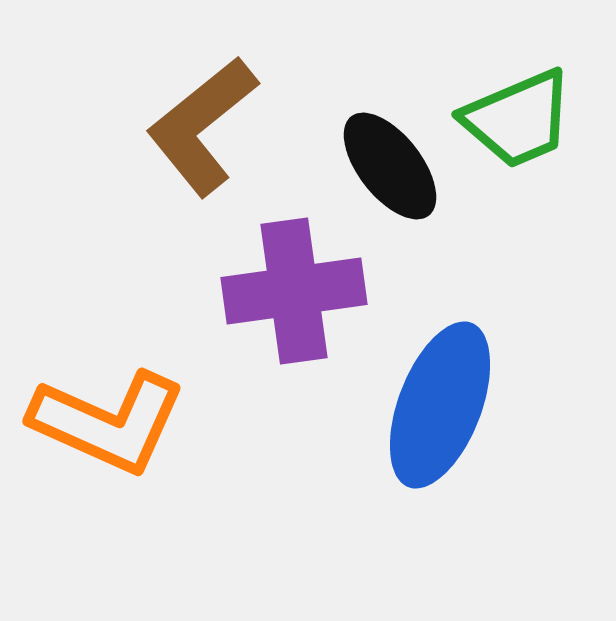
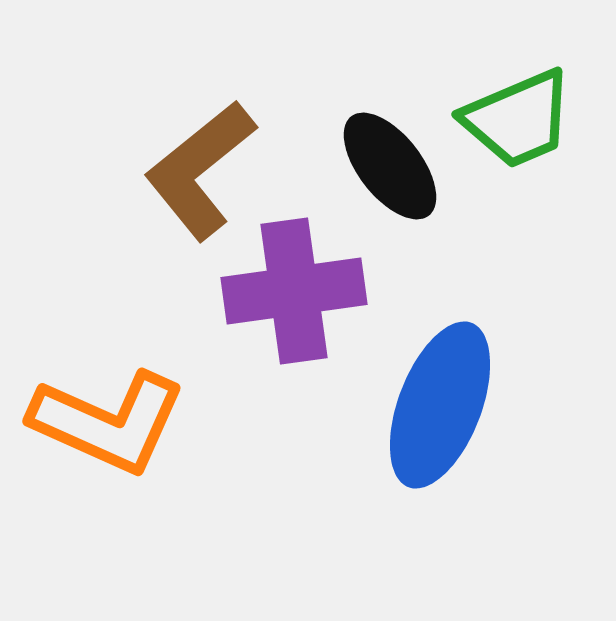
brown L-shape: moved 2 px left, 44 px down
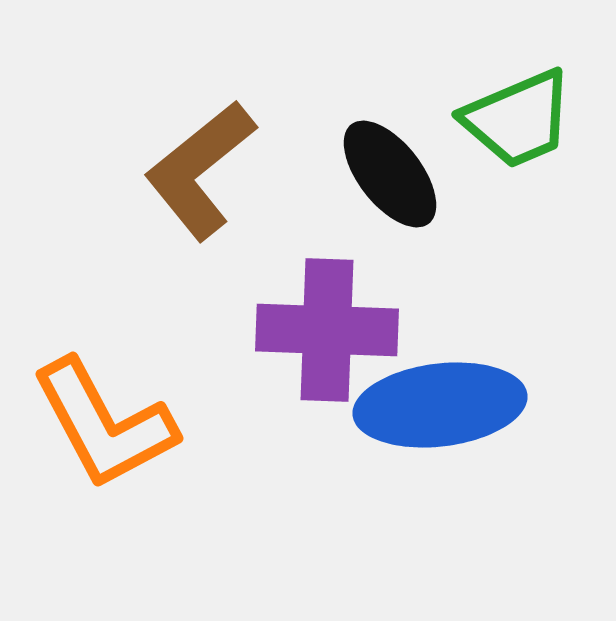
black ellipse: moved 8 px down
purple cross: moved 33 px right, 39 px down; rotated 10 degrees clockwise
blue ellipse: rotated 62 degrees clockwise
orange L-shape: moved 4 px left, 2 px down; rotated 38 degrees clockwise
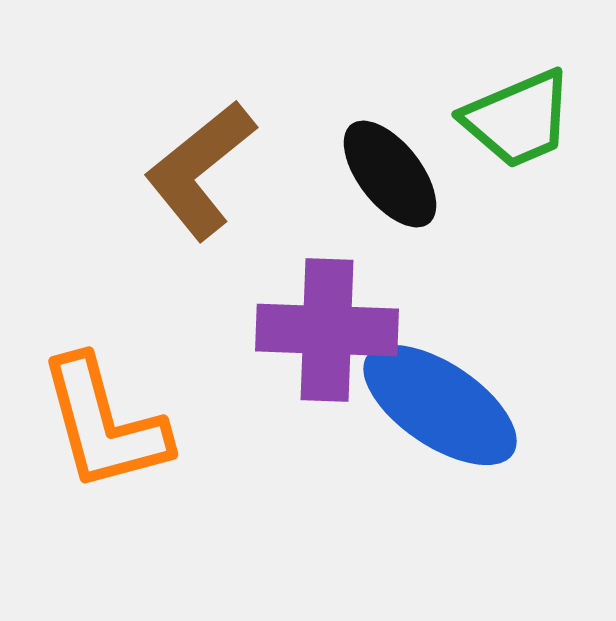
blue ellipse: rotated 41 degrees clockwise
orange L-shape: rotated 13 degrees clockwise
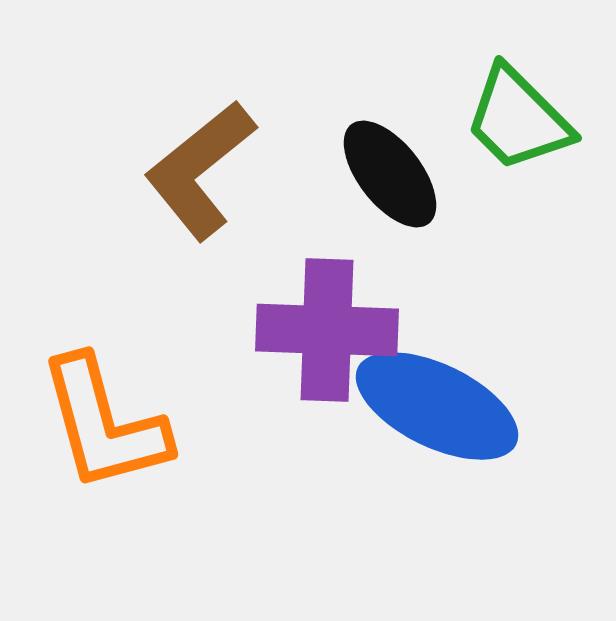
green trapezoid: rotated 68 degrees clockwise
blue ellipse: moved 3 px left, 1 px down; rotated 8 degrees counterclockwise
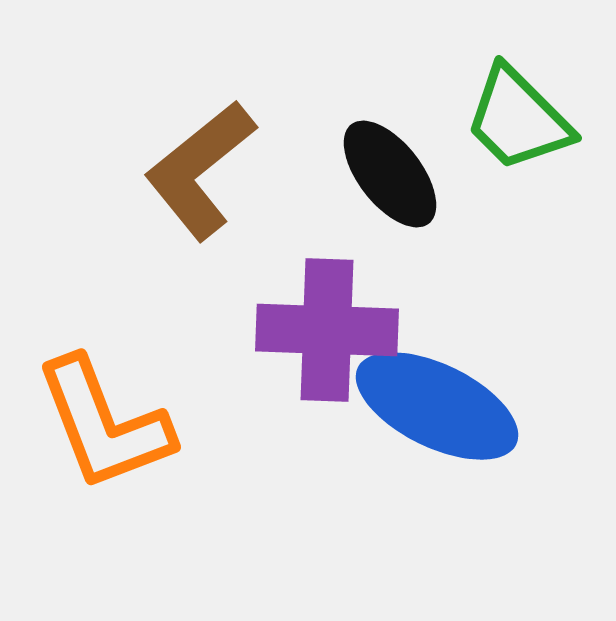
orange L-shape: rotated 6 degrees counterclockwise
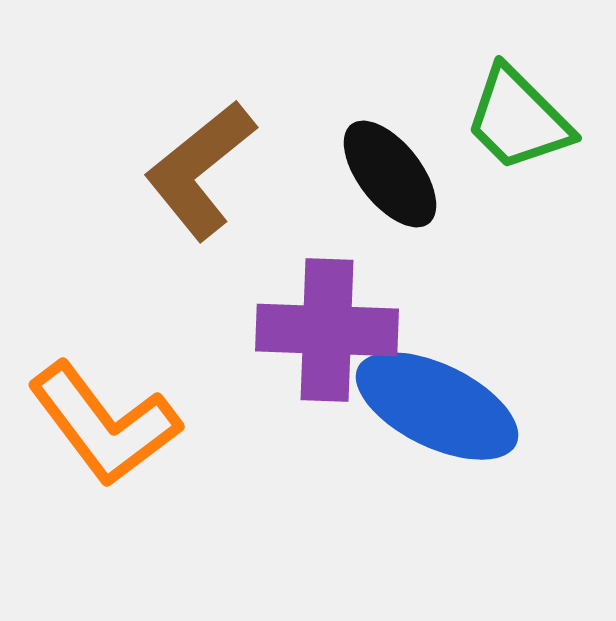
orange L-shape: rotated 16 degrees counterclockwise
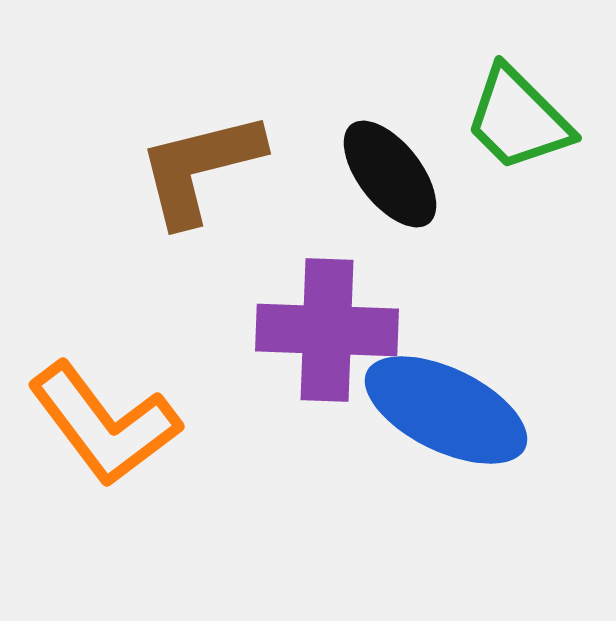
brown L-shape: moved 2 px up; rotated 25 degrees clockwise
blue ellipse: moved 9 px right, 4 px down
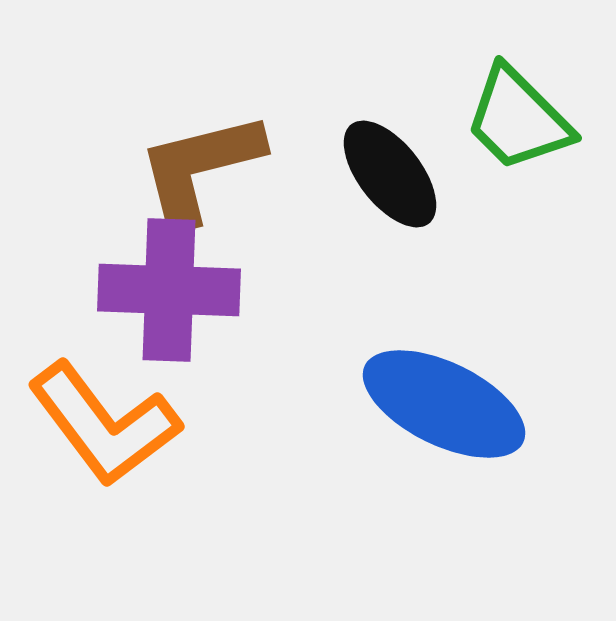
purple cross: moved 158 px left, 40 px up
blue ellipse: moved 2 px left, 6 px up
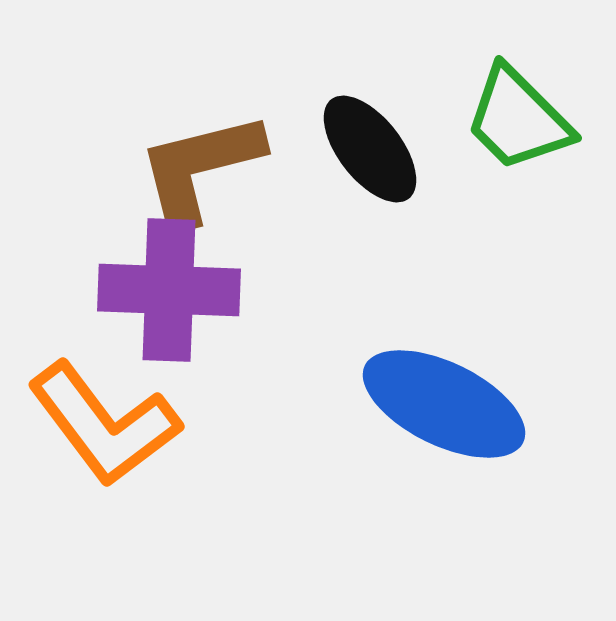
black ellipse: moved 20 px left, 25 px up
